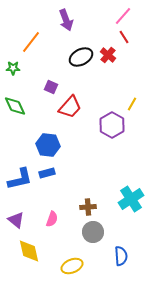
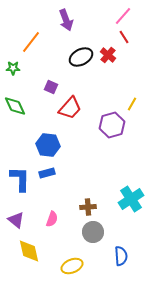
red trapezoid: moved 1 px down
purple hexagon: rotated 15 degrees clockwise
blue L-shape: rotated 76 degrees counterclockwise
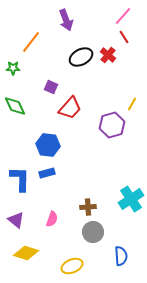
yellow diamond: moved 3 px left, 2 px down; rotated 60 degrees counterclockwise
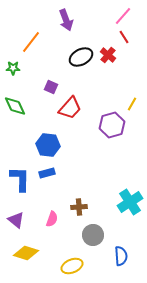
cyan cross: moved 1 px left, 3 px down
brown cross: moved 9 px left
gray circle: moved 3 px down
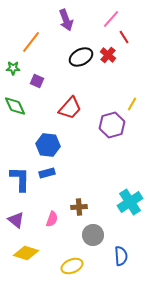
pink line: moved 12 px left, 3 px down
purple square: moved 14 px left, 6 px up
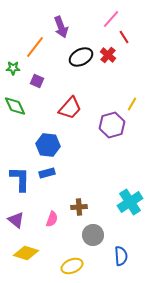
purple arrow: moved 5 px left, 7 px down
orange line: moved 4 px right, 5 px down
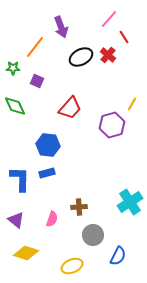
pink line: moved 2 px left
blue semicircle: moved 3 px left; rotated 30 degrees clockwise
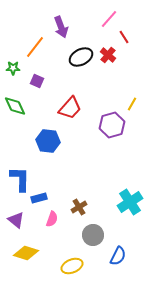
blue hexagon: moved 4 px up
blue rectangle: moved 8 px left, 25 px down
brown cross: rotated 28 degrees counterclockwise
